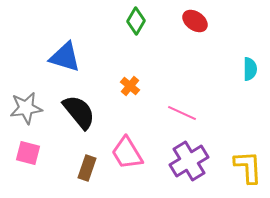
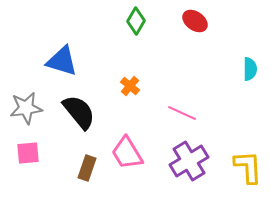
blue triangle: moved 3 px left, 4 px down
pink square: rotated 20 degrees counterclockwise
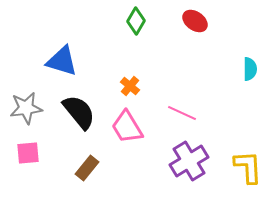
pink trapezoid: moved 26 px up
brown rectangle: rotated 20 degrees clockwise
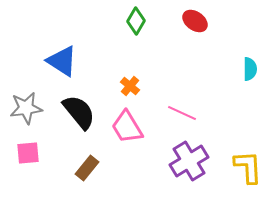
blue triangle: rotated 16 degrees clockwise
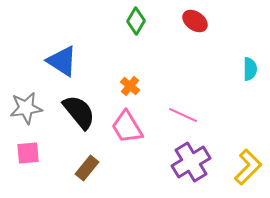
pink line: moved 1 px right, 2 px down
purple cross: moved 2 px right, 1 px down
yellow L-shape: rotated 48 degrees clockwise
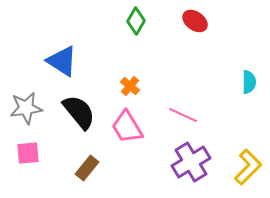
cyan semicircle: moved 1 px left, 13 px down
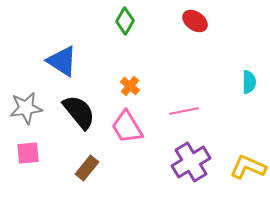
green diamond: moved 11 px left
pink line: moved 1 px right, 4 px up; rotated 36 degrees counterclockwise
yellow L-shape: rotated 111 degrees counterclockwise
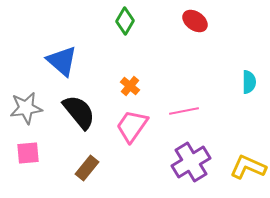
blue triangle: rotated 8 degrees clockwise
pink trapezoid: moved 5 px right, 1 px up; rotated 66 degrees clockwise
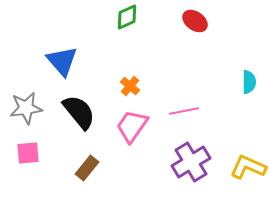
green diamond: moved 2 px right, 4 px up; rotated 36 degrees clockwise
blue triangle: rotated 8 degrees clockwise
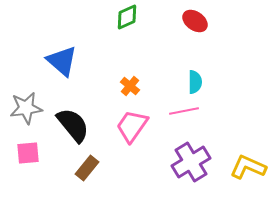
blue triangle: rotated 8 degrees counterclockwise
cyan semicircle: moved 54 px left
black semicircle: moved 6 px left, 13 px down
